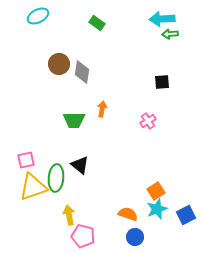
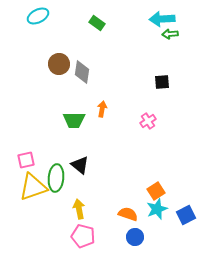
yellow arrow: moved 10 px right, 6 px up
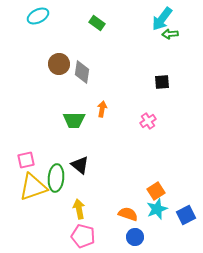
cyan arrow: rotated 50 degrees counterclockwise
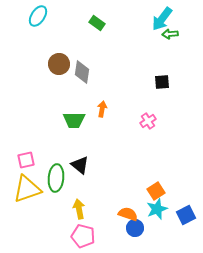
cyan ellipse: rotated 30 degrees counterclockwise
yellow triangle: moved 6 px left, 2 px down
blue circle: moved 9 px up
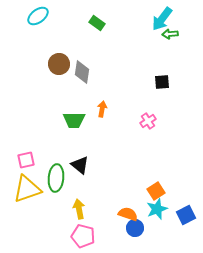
cyan ellipse: rotated 20 degrees clockwise
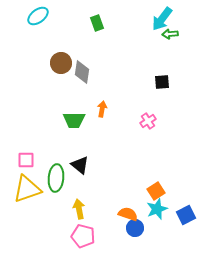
green rectangle: rotated 35 degrees clockwise
brown circle: moved 2 px right, 1 px up
pink square: rotated 12 degrees clockwise
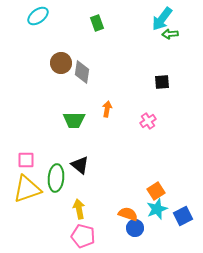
orange arrow: moved 5 px right
blue square: moved 3 px left, 1 px down
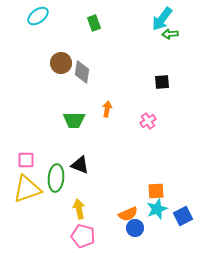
green rectangle: moved 3 px left
black triangle: rotated 18 degrees counterclockwise
orange square: rotated 30 degrees clockwise
orange semicircle: rotated 138 degrees clockwise
